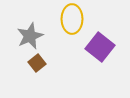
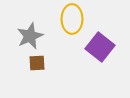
brown square: rotated 36 degrees clockwise
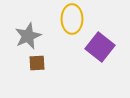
gray star: moved 2 px left
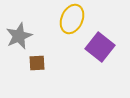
yellow ellipse: rotated 24 degrees clockwise
gray star: moved 9 px left
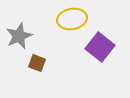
yellow ellipse: rotated 56 degrees clockwise
brown square: rotated 24 degrees clockwise
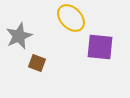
yellow ellipse: moved 1 px left, 1 px up; rotated 56 degrees clockwise
purple square: rotated 32 degrees counterclockwise
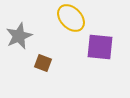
brown square: moved 6 px right
